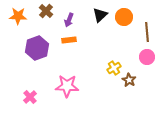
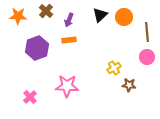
brown star: moved 5 px down; rotated 24 degrees counterclockwise
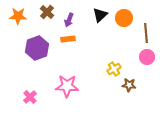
brown cross: moved 1 px right, 1 px down
orange circle: moved 1 px down
brown line: moved 1 px left, 1 px down
orange rectangle: moved 1 px left, 1 px up
yellow cross: moved 1 px down
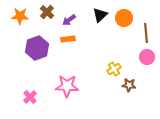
orange star: moved 2 px right
purple arrow: rotated 32 degrees clockwise
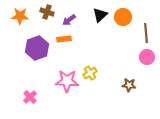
brown cross: rotated 24 degrees counterclockwise
orange circle: moved 1 px left, 1 px up
orange rectangle: moved 4 px left
yellow cross: moved 24 px left, 4 px down
pink star: moved 5 px up
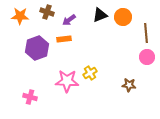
black triangle: rotated 21 degrees clockwise
pink cross: rotated 32 degrees counterclockwise
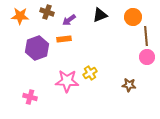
orange circle: moved 10 px right
brown line: moved 3 px down
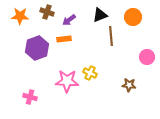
brown line: moved 35 px left
yellow cross: rotated 32 degrees counterclockwise
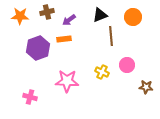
brown cross: rotated 32 degrees counterclockwise
purple hexagon: moved 1 px right
pink circle: moved 20 px left, 8 px down
yellow cross: moved 12 px right, 1 px up
brown star: moved 17 px right, 2 px down
